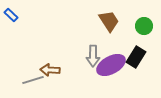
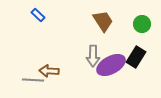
blue rectangle: moved 27 px right
brown trapezoid: moved 6 px left
green circle: moved 2 px left, 2 px up
brown arrow: moved 1 px left, 1 px down
gray line: rotated 20 degrees clockwise
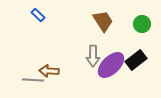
black rectangle: moved 3 px down; rotated 20 degrees clockwise
purple ellipse: rotated 16 degrees counterclockwise
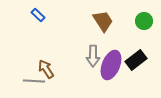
green circle: moved 2 px right, 3 px up
purple ellipse: rotated 24 degrees counterclockwise
brown arrow: moved 3 px left, 2 px up; rotated 54 degrees clockwise
gray line: moved 1 px right, 1 px down
